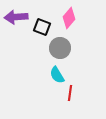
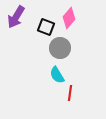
purple arrow: rotated 55 degrees counterclockwise
black square: moved 4 px right
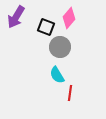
gray circle: moved 1 px up
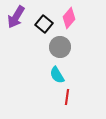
black square: moved 2 px left, 3 px up; rotated 18 degrees clockwise
red line: moved 3 px left, 4 px down
